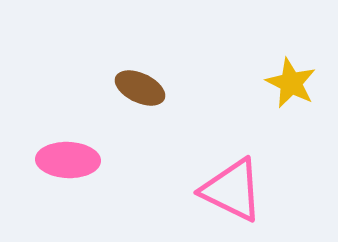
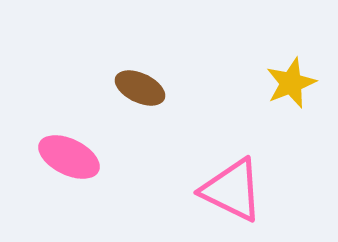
yellow star: rotated 24 degrees clockwise
pink ellipse: moved 1 px right, 3 px up; rotated 24 degrees clockwise
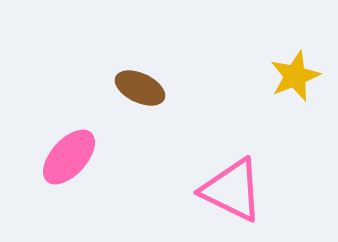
yellow star: moved 4 px right, 7 px up
pink ellipse: rotated 74 degrees counterclockwise
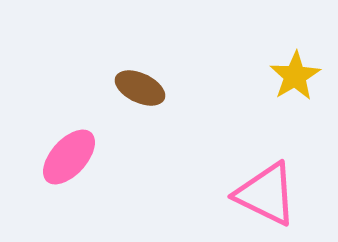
yellow star: rotated 9 degrees counterclockwise
pink triangle: moved 34 px right, 4 px down
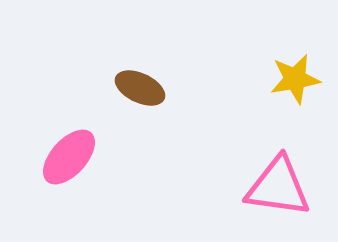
yellow star: moved 3 px down; rotated 21 degrees clockwise
pink triangle: moved 12 px right, 7 px up; rotated 18 degrees counterclockwise
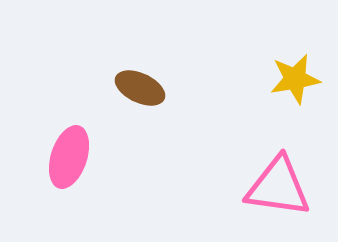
pink ellipse: rotated 24 degrees counterclockwise
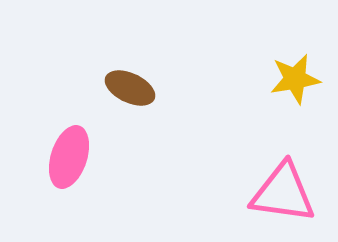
brown ellipse: moved 10 px left
pink triangle: moved 5 px right, 6 px down
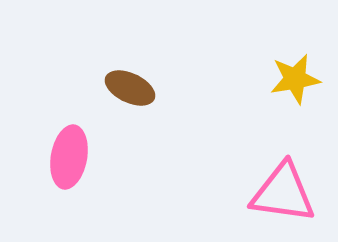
pink ellipse: rotated 8 degrees counterclockwise
